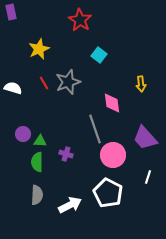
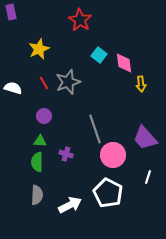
pink diamond: moved 12 px right, 40 px up
purple circle: moved 21 px right, 18 px up
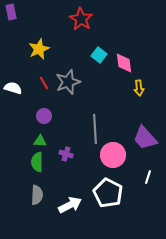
red star: moved 1 px right, 1 px up
yellow arrow: moved 2 px left, 4 px down
gray line: rotated 16 degrees clockwise
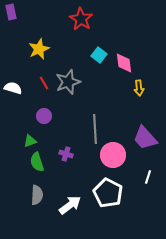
green triangle: moved 10 px left; rotated 24 degrees counterclockwise
green semicircle: rotated 18 degrees counterclockwise
white arrow: rotated 10 degrees counterclockwise
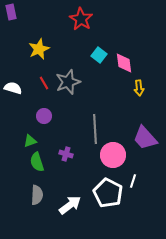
white line: moved 15 px left, 4 px down
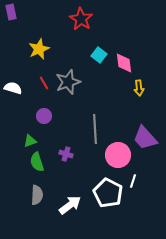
pink circle: moved 5 px right
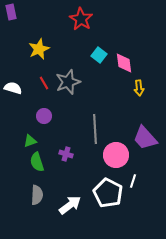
pink circle: moved 2 px left
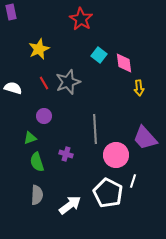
green triangle: moved 3 px up
